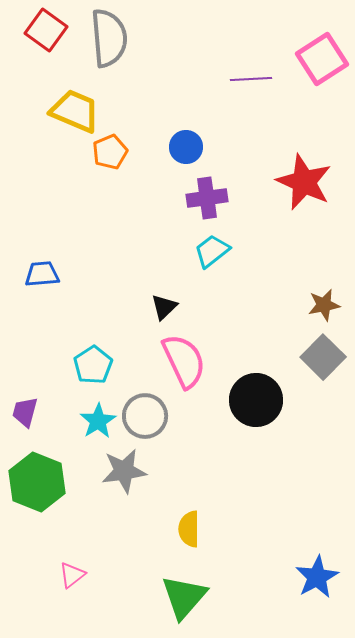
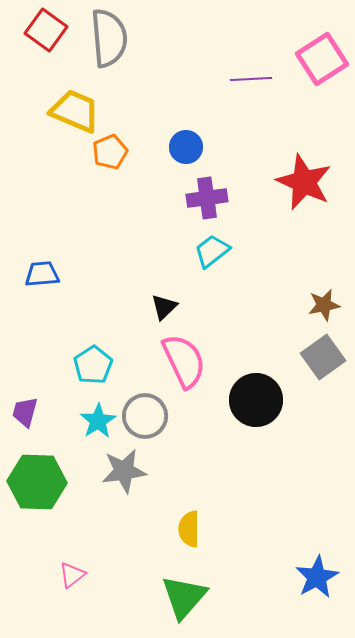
gray square: rotated 9 degrees clockwise
green hexagon: rotated 20 degrees counterclockwise
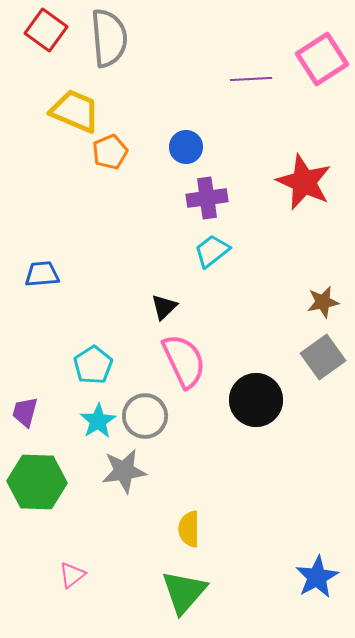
brown star: moved 1 px left, 3 px up
green triangle: moved 5 px up
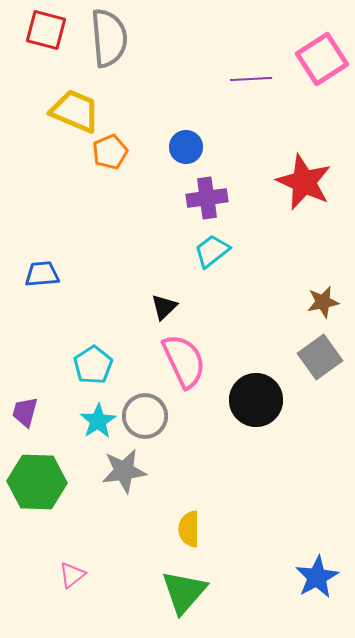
red square: rotated 21 degrees counterclockwise
gray square: moved 3 px left
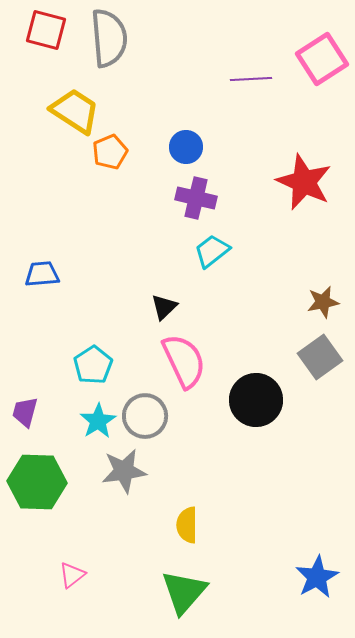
yellow trapezoid: rotated 10 degrees clockwise
purple cross: moved 11 px left; rotated 21 degrees clockwise
yellow semicircle: moved 2 px left, 4 px up
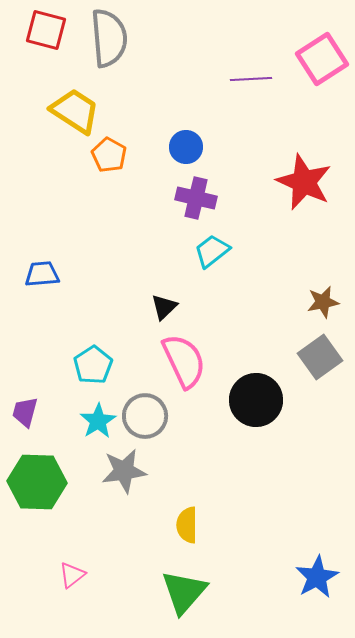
orange pentagon: moved 1 px left, 3 px down; rotated 20 degrees counterclockwise
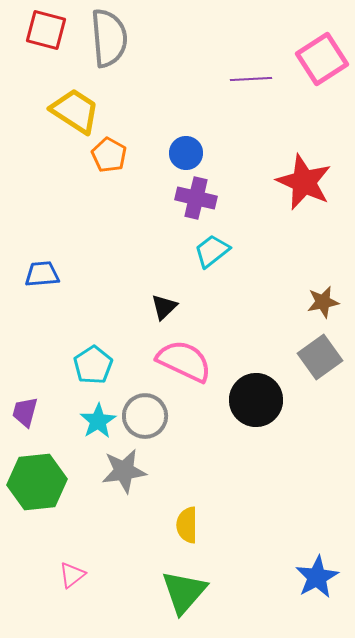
blue circle: moved 6 px down
pink semicircle: rotated 40 degrees counterclockwise
green hexagon: rotated 8 degrees counterclockwise
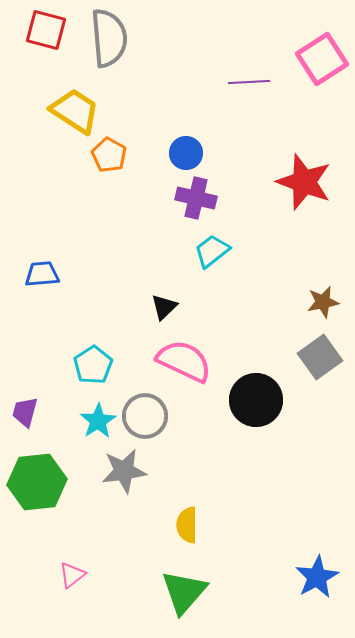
purple line: moved 2 px left, 3 px down
red star: rotated 4 degrees counterclockwise
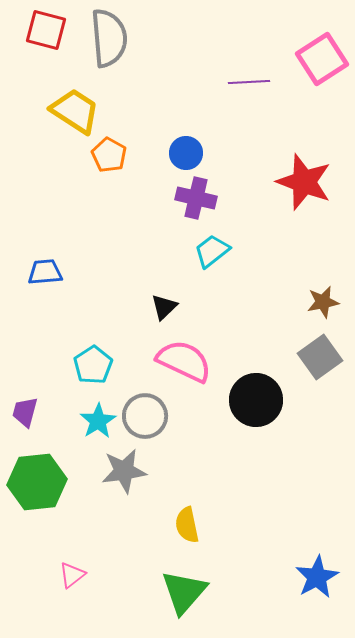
blue trapezoid: moved 3 px right, 2 px up
yellow semicircle: rotated 12 degrees counterclockwise
